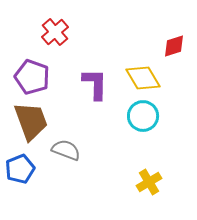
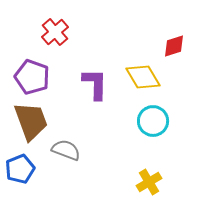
yellow diamond: moved 1 px up
cyan circle: moved 10 px right, 5 px down
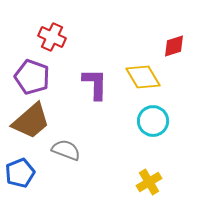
red cross: moved 3 px left, 5 px down; rotated 24 degrees counterclockwise
brown trapezoid: rotated 69 degrees clockwise
blue pentagon: moved 4 px down
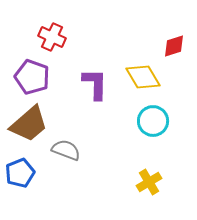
brown trapezoid: moved 2 px left, 3 px down
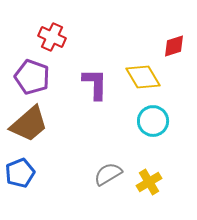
gray semicircle: moved 42 px right, 24 px down; rotated 52 degrees counterclockwise
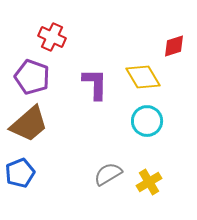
cyan circle: moved 6 px left
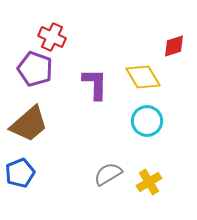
purple pentagon: moved 3 px right, 8 px up
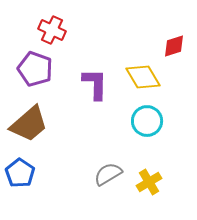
red cross: moved 7 px up
blue pentagon: rotated 16 degrees counterclockwise
